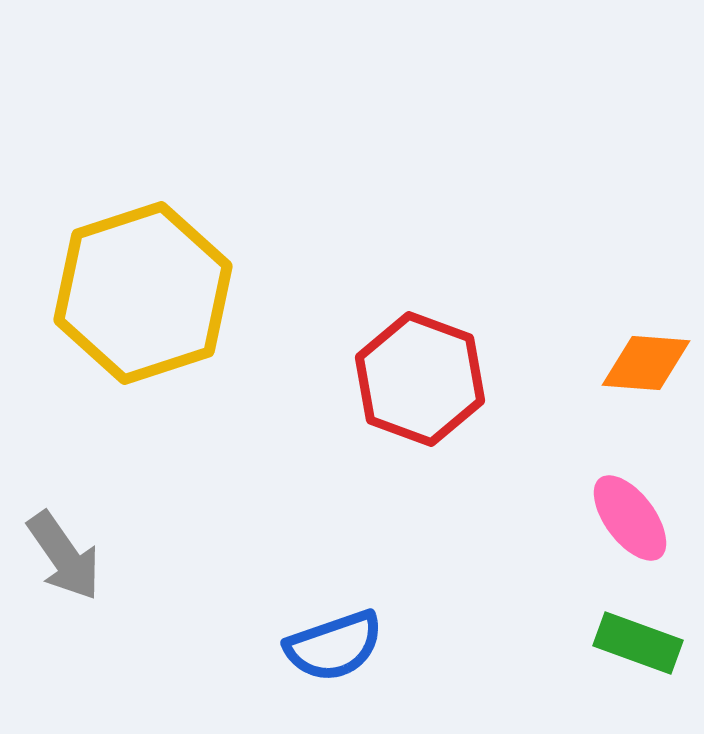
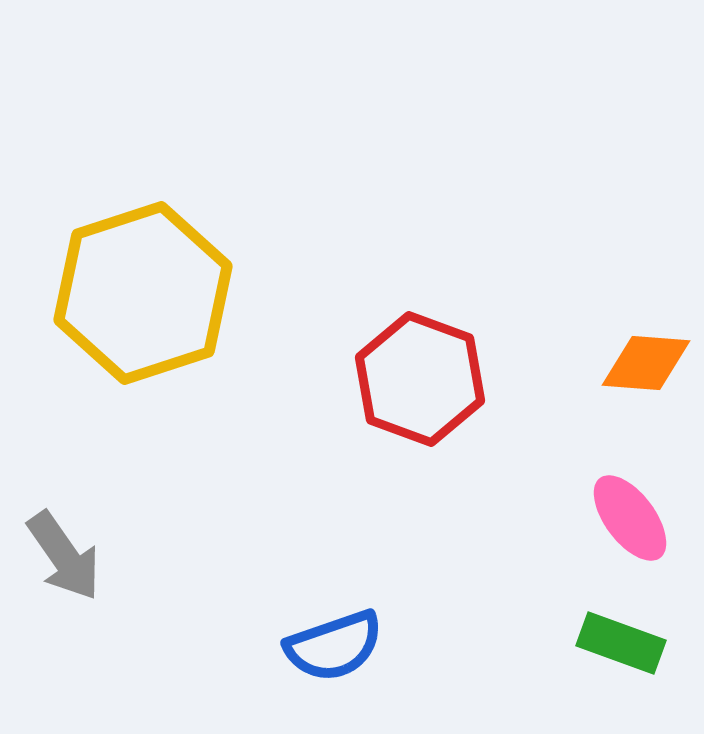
green rectangle: moved 17 px left
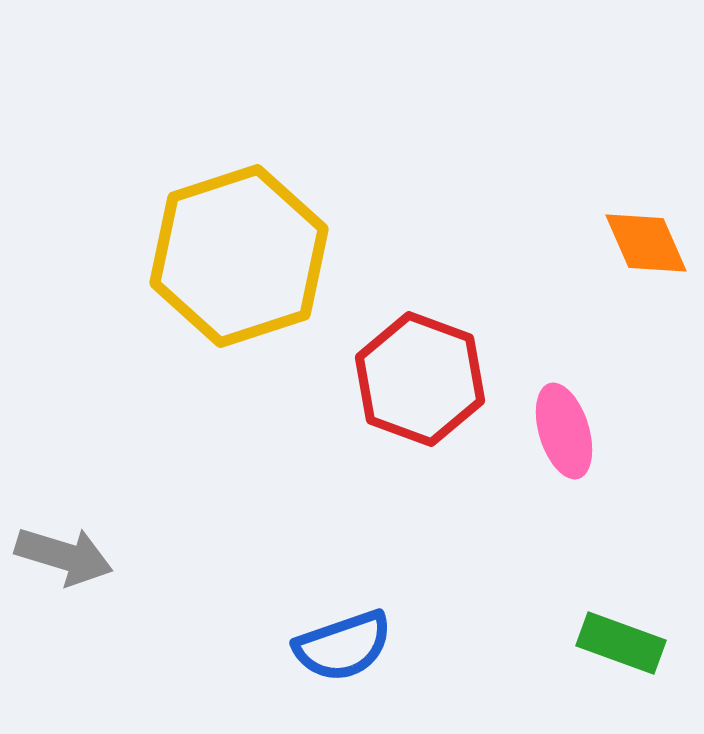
yellow hexagon: moved 96 px right, 37 px up
orange diamond: moved 120 px up; rotated 62 degrees clockwise
pink ellipse: moved 66 px left, 87 px up; rotated 20 degrees clockwise
gray arrow: rotated 38 degrees counterclockwise
blue semicircle: moved 9 px right
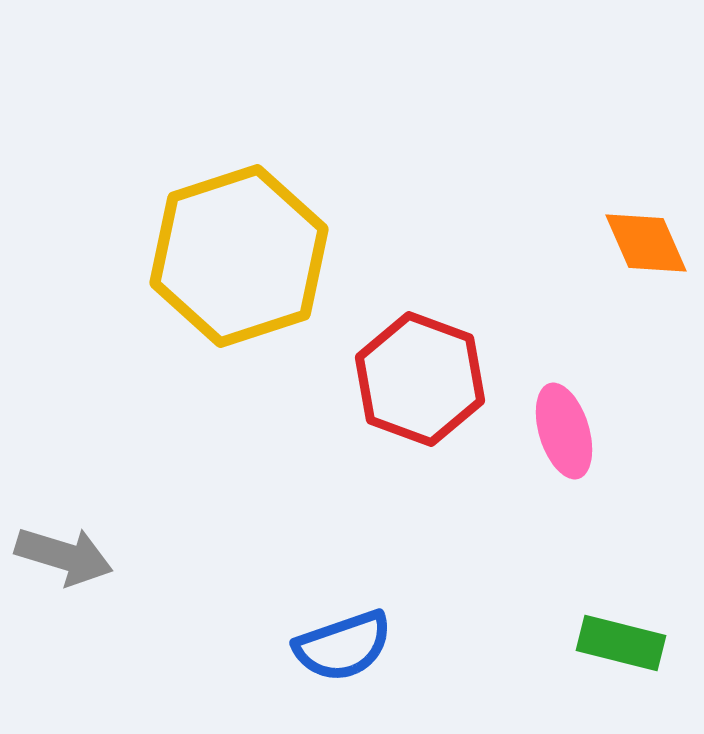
green rectangle: rotated 6 degrees counterclockwise
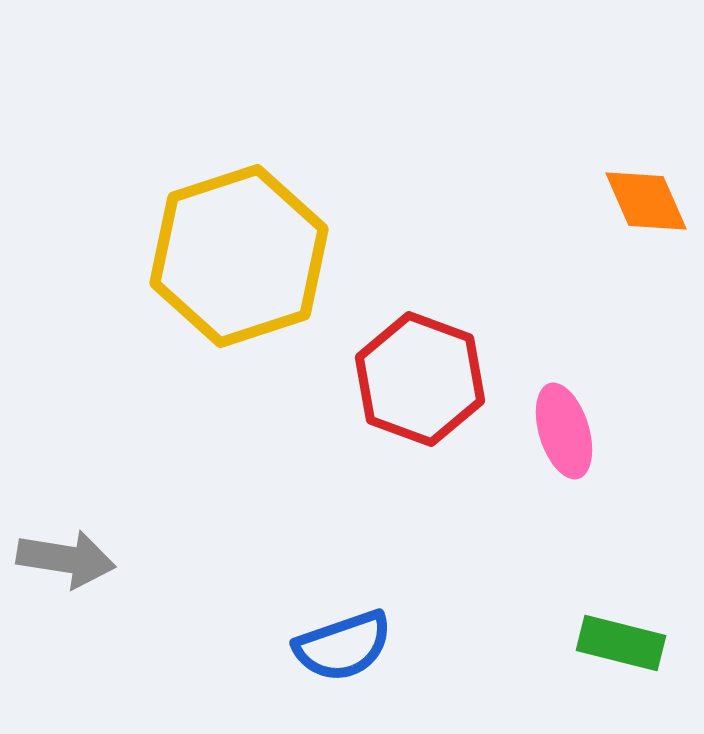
orange diamond: moved 42 px up
gray arrow: moved 2 px right, 3 px down; rotated 8 degrees counterclockwise
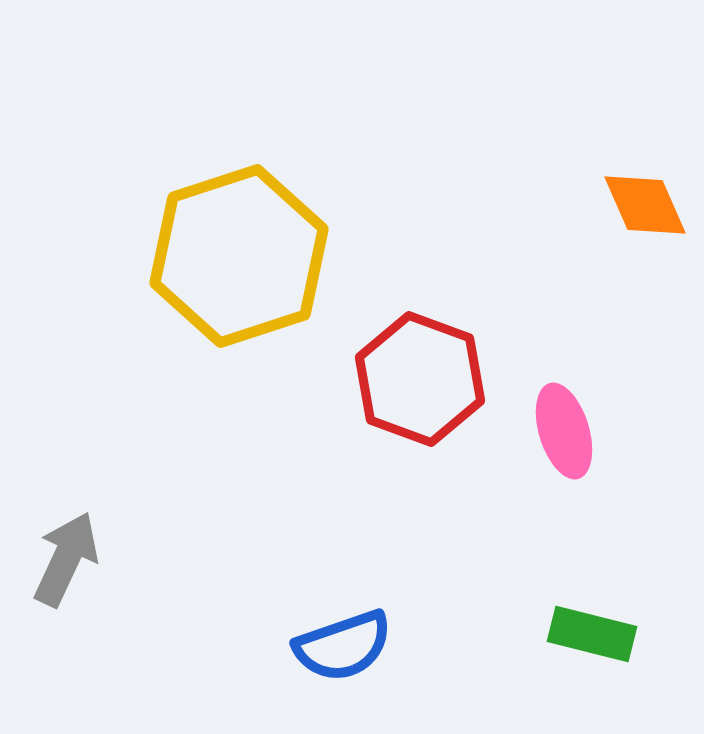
orange diamond: moved 1 px left, 4 px down
gray arrow: rotated 74 degrees counterclockwise
green rectangle: moved 29 px left, 9 px up
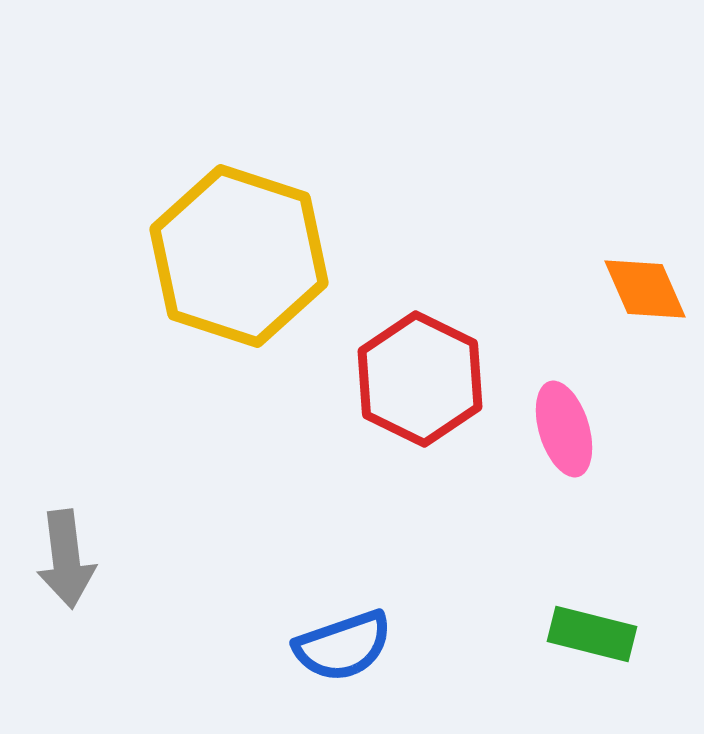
orange diamond: moved 84 px down
yellow hexagon: rotated 24 degrees counterclockwise
red hexagon: rotated 6 degrees clockwise
pink ellipse: moved 2 px up
gray arrow: rotated 148 degrees clockwise
